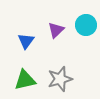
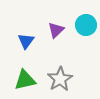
gray star: rotated 15 degrees counterclockwise
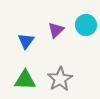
green triangle: rotated 15 degrees clockwise
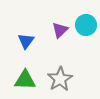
purple triangle: moved 4 px right
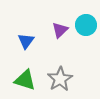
green triangle: rotated 15 degrees clockwise
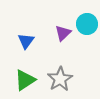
cyan circle: moved 1 px right, 1 px up
purple triangle: moved 3 px right, 3 px down
green triangle: rotated 50 degrees counterclockwise
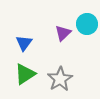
blue triangle: moved 2 px left, 2 px down
green triangle: moved 6 px up
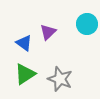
purple triangle: moved 15 px left, 1 px up
blue triangle: rotated 30 degrees counterclockwise
gray star: rotated 20 degrees counterclockwise
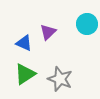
blue triangle: rotated 12 degrees counterclockwise
